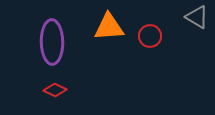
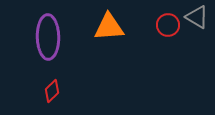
red circle: moved 18 px right, 11 px up
purple ellipse: moved 4 px left, 5 px up
red diamond: moved 3 px left, 1 px down; rotated 70 degrees counterclockwise
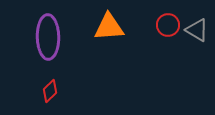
gray triangle: moved 13 px down
red diamond: moved 2 px left
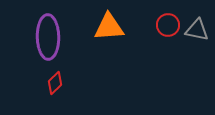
gray triangle: rotated 20 degrees counterclockwise
red diamond: moved 5 px right, 8 px up
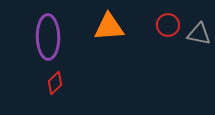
gray triangle: moved 2 px right, 4 px down
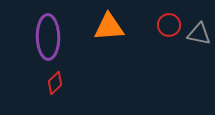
red circle: moved 1 px right
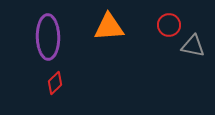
gray triangle: moved 6 px left, 12 px down
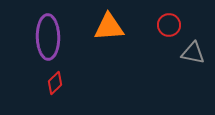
gray triangle: moved 7 px down
